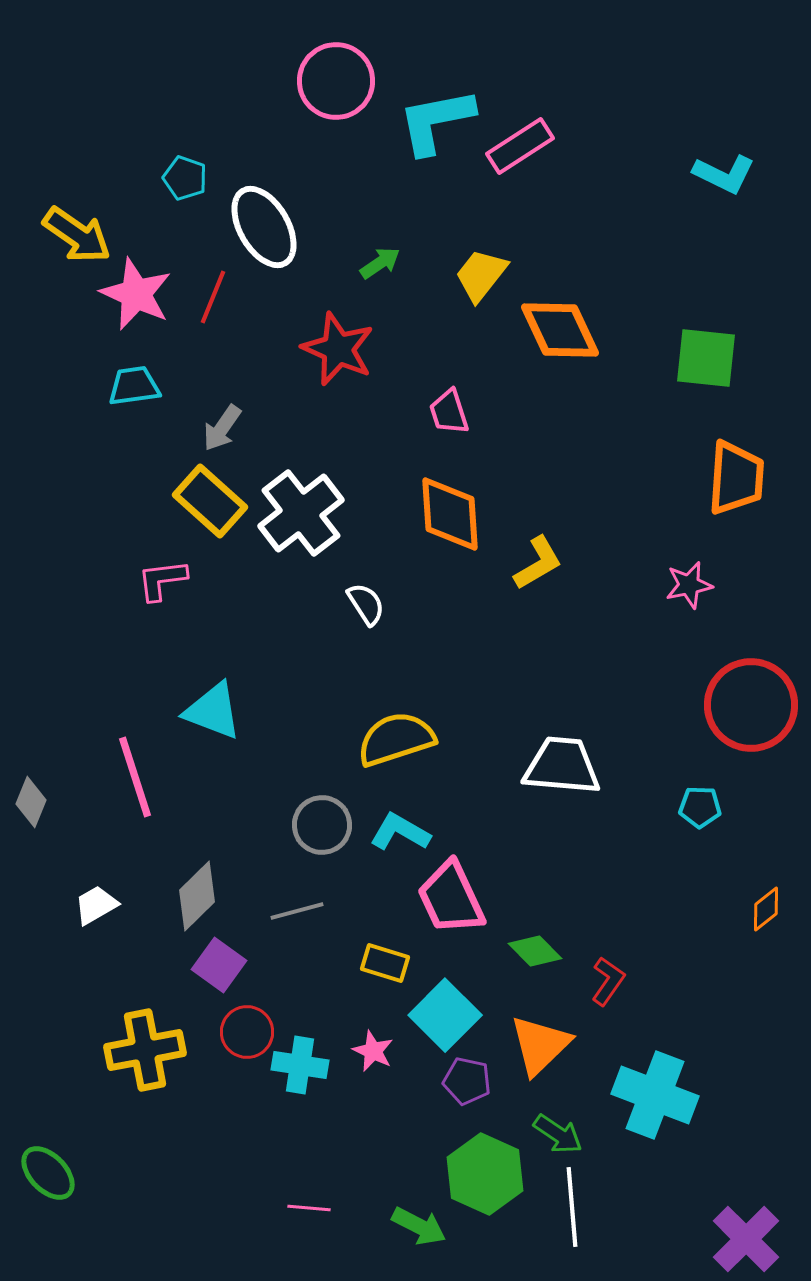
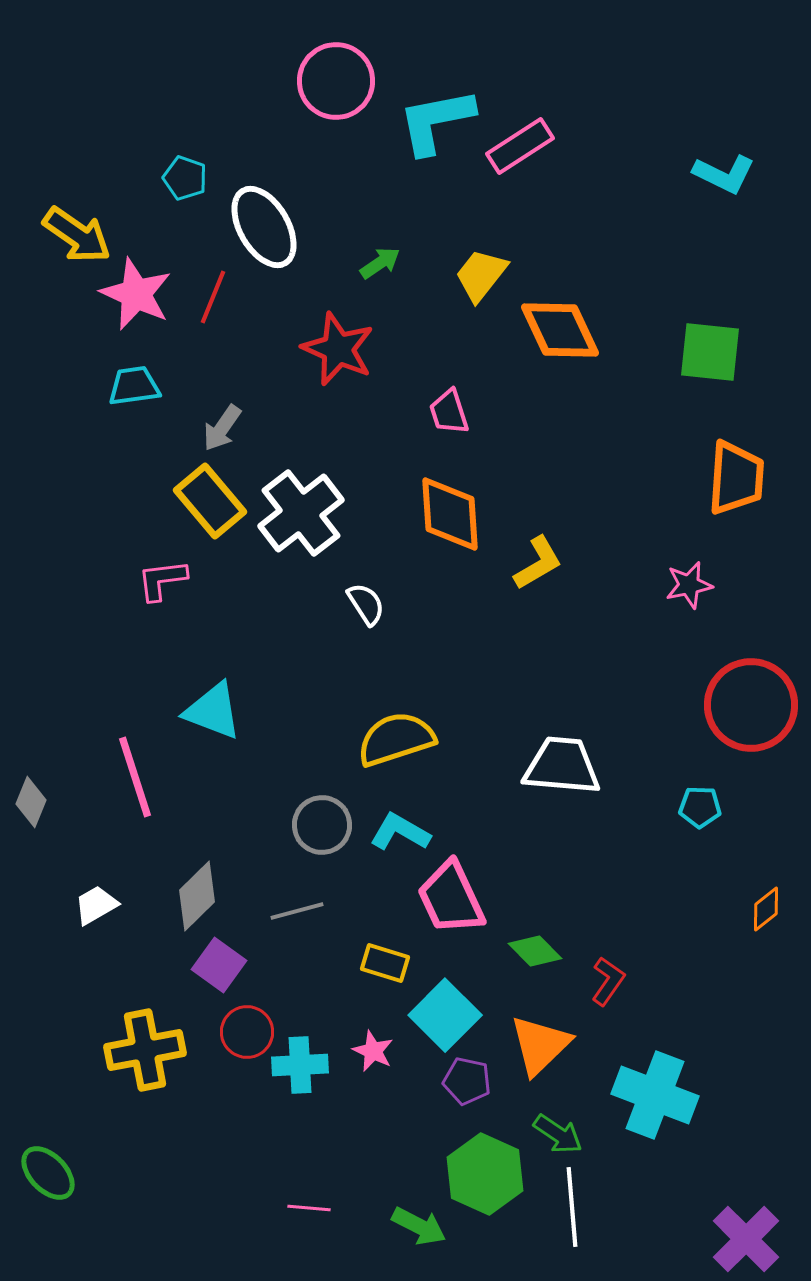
green square at (706, 358): moved 4 px right, 6 px up
yellow rectangle at (210, 501): rotated 8 degrees clockwise
cyan cross at (300, 1065): rotated 12 degrees counterclockwise
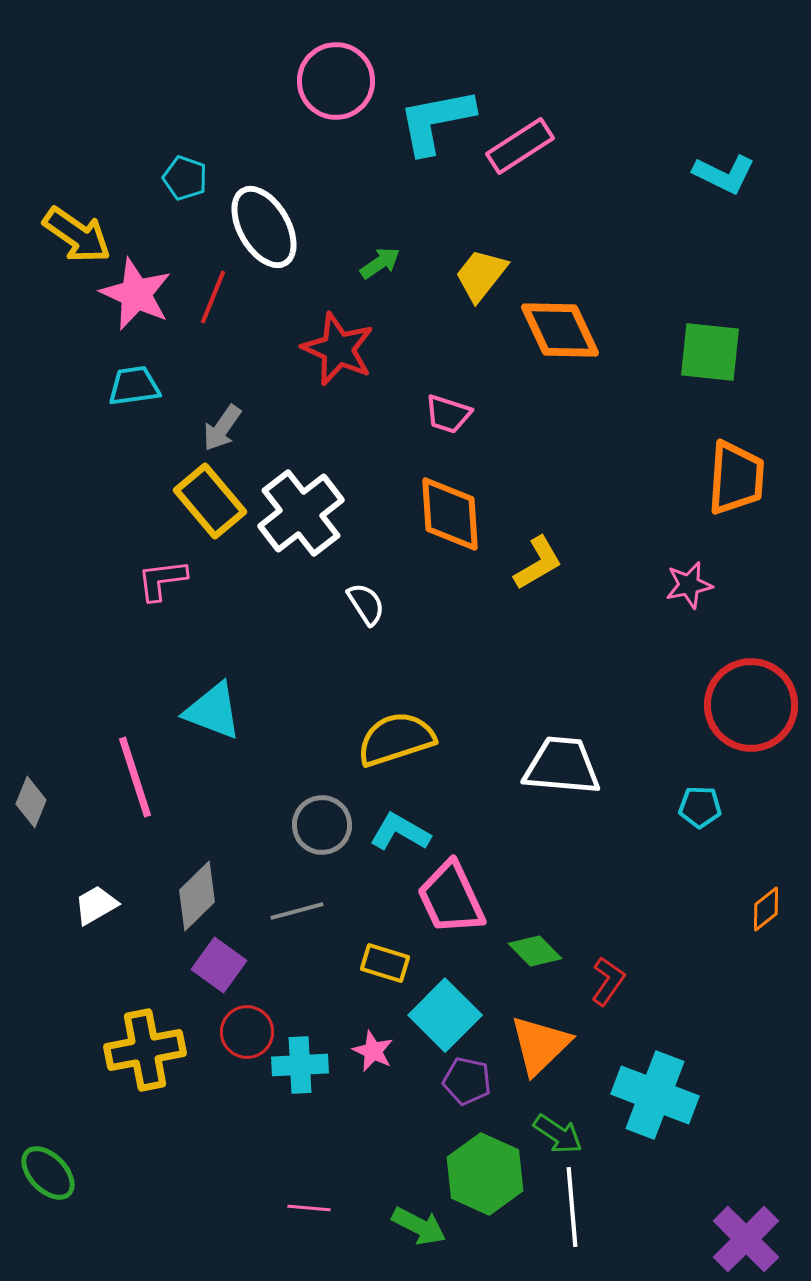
pink trapezoid at (449, 412): moved 1 px left, 2 px down; rotated 54 degrees counterclockwise
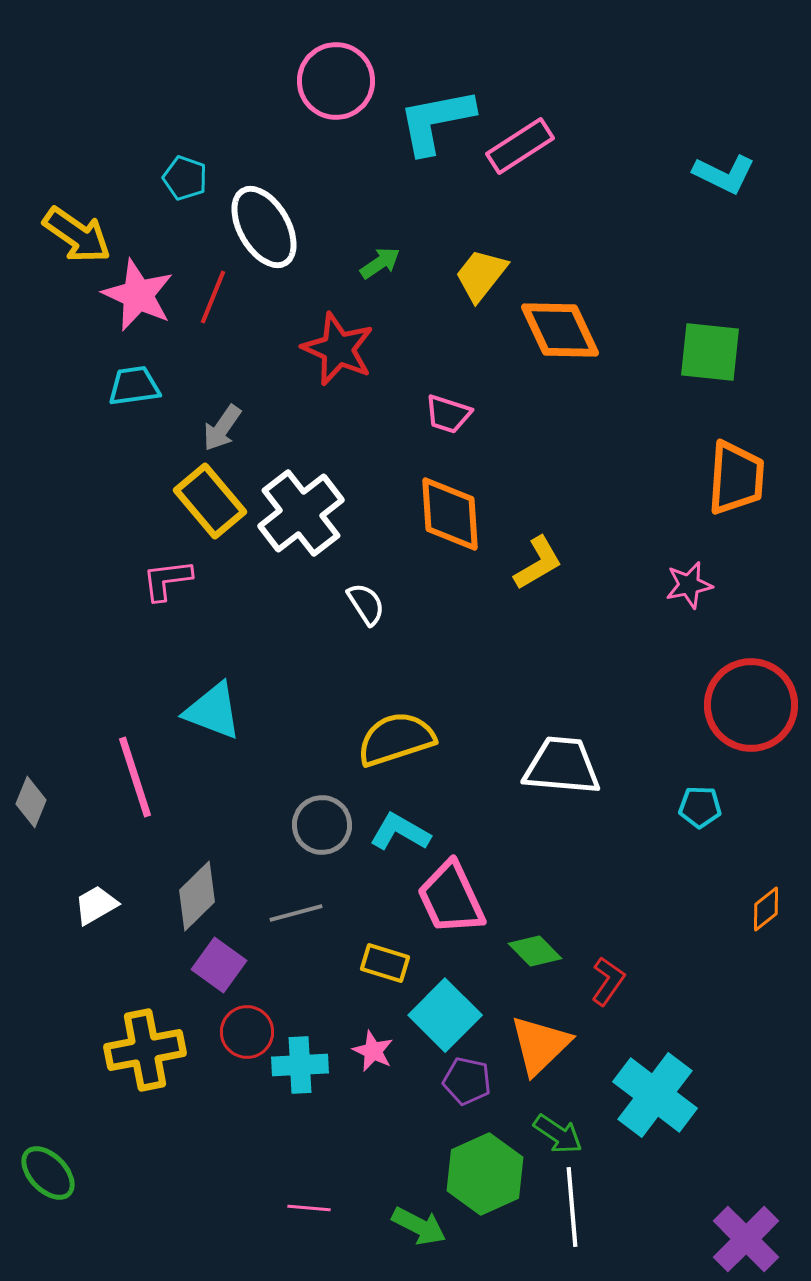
pink star at (136, 294): moved 2 px right, 1 px down
pink L-shape at (162, 580): moved 5 px right
gray line at (297, 911): moved 1 px left, 2 px down
cyan cross at (655, 1095): rotated 16 degrees clockwise
green hexagon at (485, 1174): rotated 12 degrees clockwise
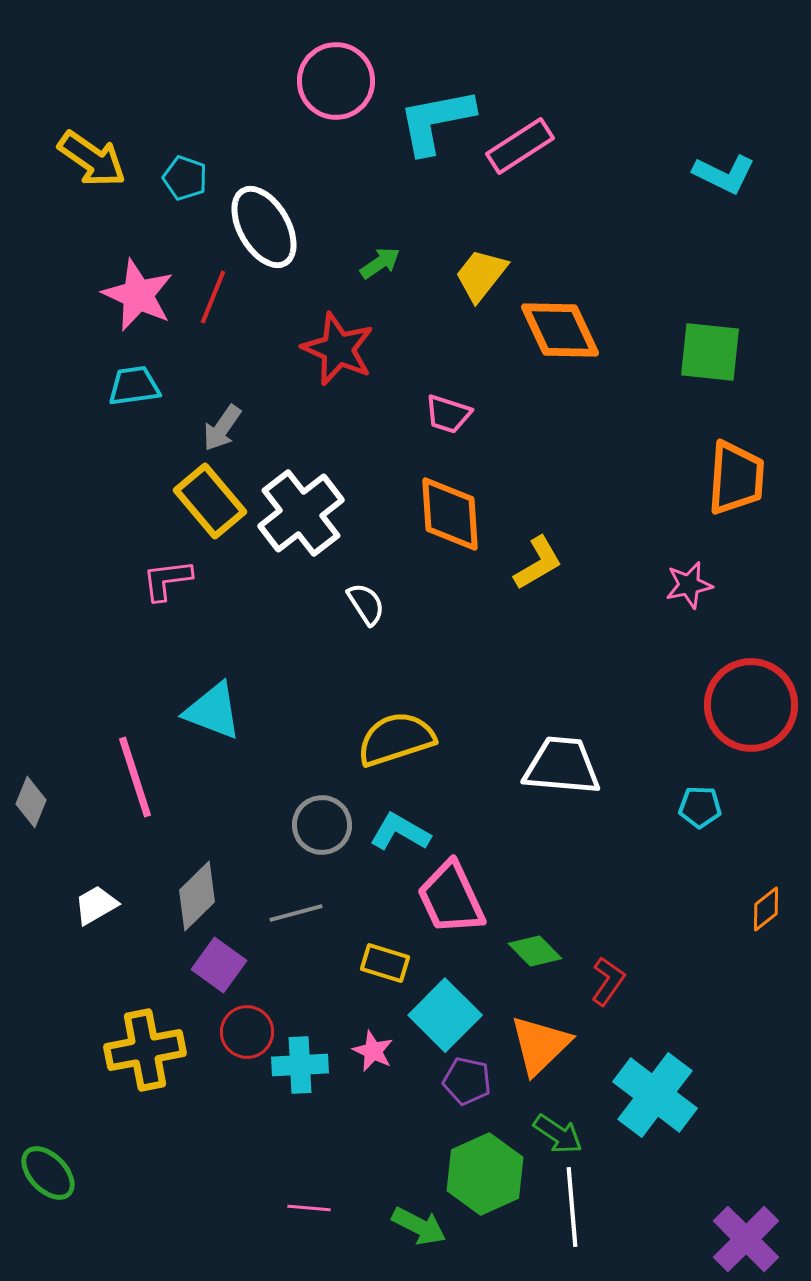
yellow arrow at (77, 235): moved 15 px right, 76 px up
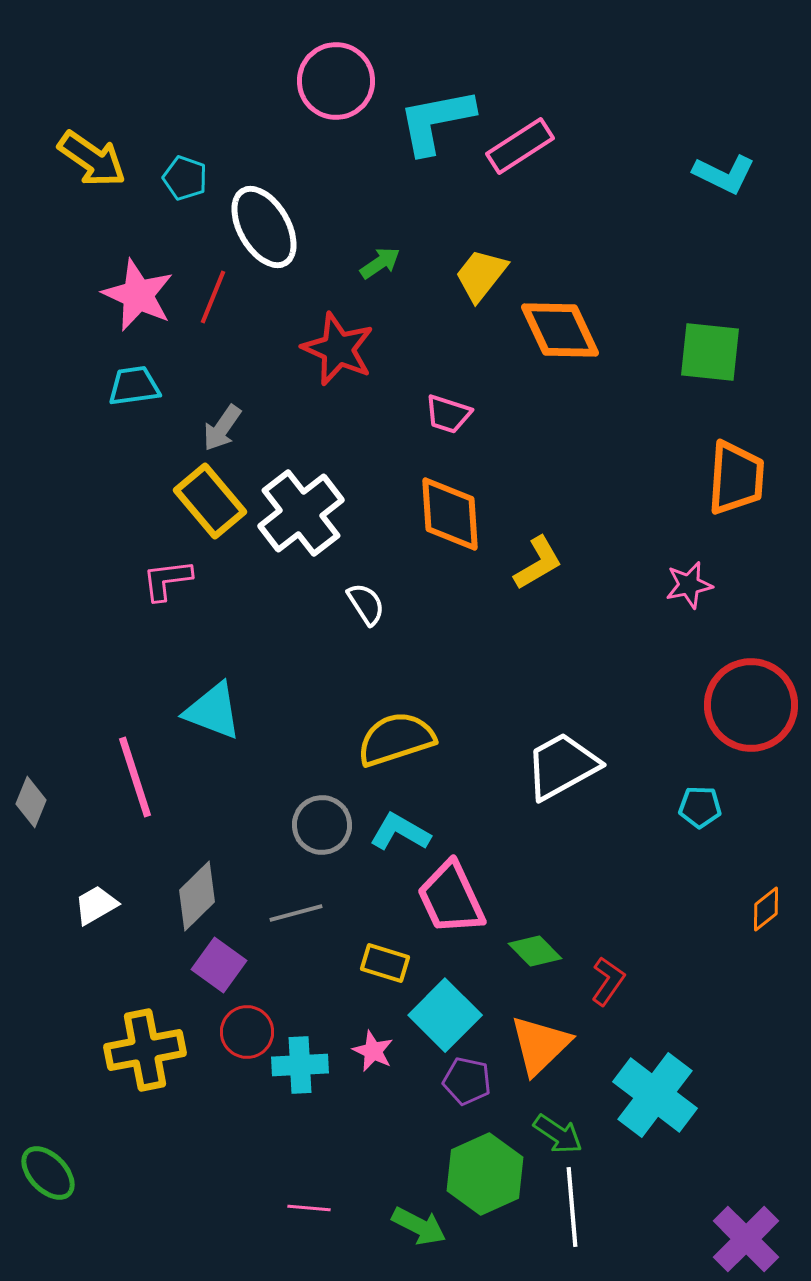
white trapezoid at (562, 766): rotated 34 degrees counterclockwise
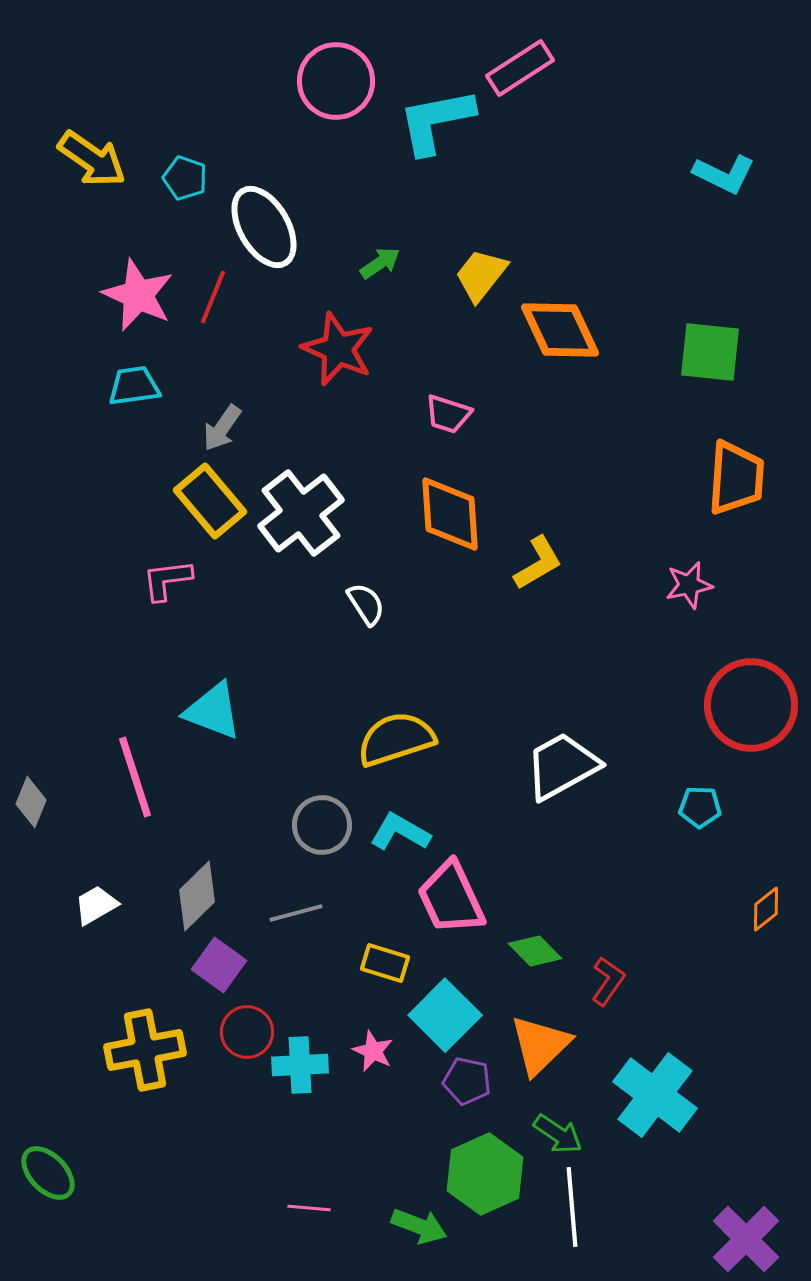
pink rectangle at (520, 146): moved 78 px up
green arrow at (419, 1226): rotated 6 degrees counterclockwise
